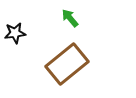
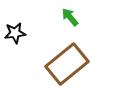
green arrow: moved 1 px up
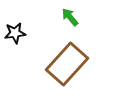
brown rectangle: rotated 9 degrees counterclockwise
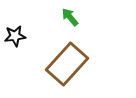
black star: moved 3 px down
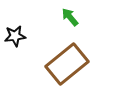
brown rectangle: rotated 9 degrees clockwise
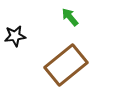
brown rectangle: moved 1 px left, 1 px down
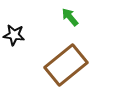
black star: moved 1 px left, 1 px up; rotated 15 degrees clockwise
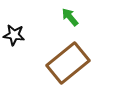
brown rectangle: moved 2 px right, 2 px up
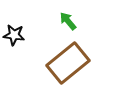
green arrow: moved 2 px left, 4 px down
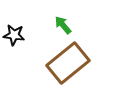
green arrow: moved 5 px left, 4 px down
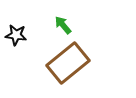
black star: moved 2 px right
